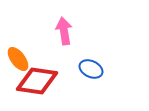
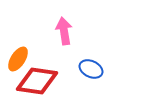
orange ellipse: rotated 70 degrees clockwise
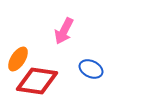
pink arrow: rotated 144 degrees counterclockwise
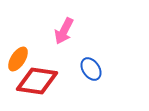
blue ellipse: rotated 30 degrees clockwise
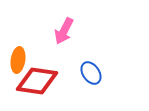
orange ellipse: moved 1 px down; rotated 25 degrees counterclockwise
blue ellipse: moved 4 px down
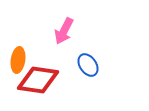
blue ellipse: moved 3 px left, 8 px up
red diamond: moved 1 px right, 1 px up
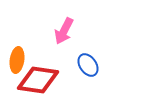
orange ellipse: moved 1 px left
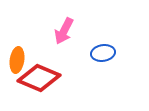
blue ellipse: moved 15 px right, 12 px up; rotated 65 degrees counterclockwise
red diamond: moved 1 px right, 2 px up; rotated 15 degrees clockwise
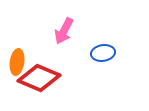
orange ellipse: moved 2 px down
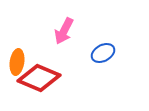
blue ellipse: rotated 20 degrees counterclockwise
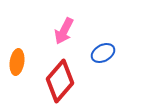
red diamond: moved 21 px right, 3 px down; rotated 72 degrees counterclockwise
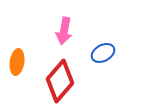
pink arrow: rotated 16 degrees counterclockwise
